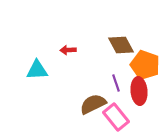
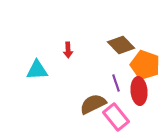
brown diamond: rotated 16 degrees counterclockwise
red arrow: rotated 91 degrees counterclockwise
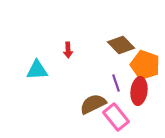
red ellipse: rotated 12 degrees clockwise
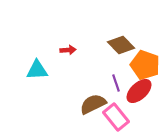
red arrow: rotated 91 degrees counterclockwise
red ellipse: rotated 40 degrees clockwise
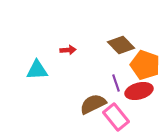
red ellipse: rotated 28 degrees clockwise
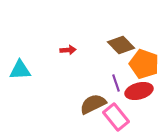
orange pentagon: moved 1 px left, 1 px up
cyan triangle: moved 17 px left
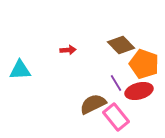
purple line: rotated 12 degrees counterclockwise
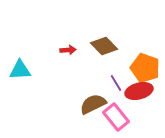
brown diamond: moved 17 px left, 1 px down
orange pentagon: moved 1 px right, 4 px down
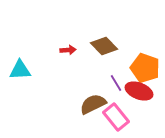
red ellipse: rotated 36 degrees clockwise
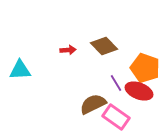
pink rectangle: rotated 16 degrees counterclockwise
